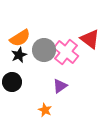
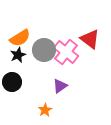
black star: moved 1 px left
orange star: rotated 16 degrees clockwise
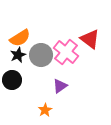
gray circle: moved 3 px left, 5 px down
black circle: moved 2 px up
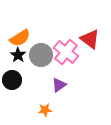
black star: rotated 14 degrees counterclockwise
purple triangle: moved 1 px left, 1 px up
orange star: rotated 24 degrees clockwise
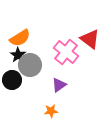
gray circle: moved 11 px left, 10 px down
orange star: moved 6 px right, 1 px down
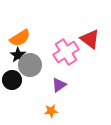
pink cross: rotated 20 degrees clockwise
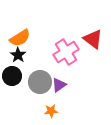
red triangle: moved 3 px right
gray circle: moved 10 px right, 17 px down
black circle: moved 4 px up
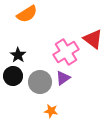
orange semicircle: moved 7 px right, 24 px up
black circle: moved 1 px right
purple triangle: moved 4 px right, 7 px up
orange star: rotated 16 degrees clockwise
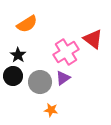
orange semicircle: moved 10 px down
orange star: moved 1 px up
